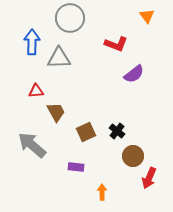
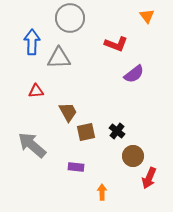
brown trapezoid: moved 12 px right
brown square: rotated 12 degrees clockwise
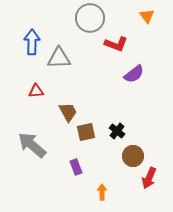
gray circle: moved 20 px right
purple rectangle: rotated 63 degrees clockwise
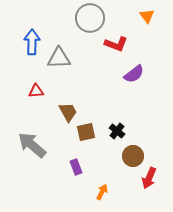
orange arrow: rotated 28 degrees clockwise
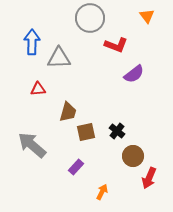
red L-shape: moved 1 px down
red triangle: moved 2 px right, 2 px up
brown trapezoid: rotated 45 degrees clockwise
purple rectangle: rotated 63 degrees clockwise
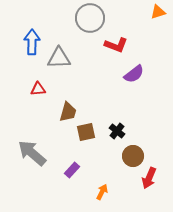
orange triangle: moved 11 px right, 4 px up; rotated 49 degrees clockwise
gray arrow: moved 8 px down
purple rectangle: moved 4 px left, 3 px down
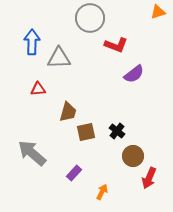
purple rectangle: moved 2 px right, 3 px down
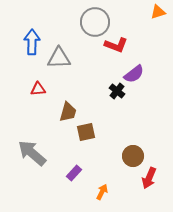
gray circle: moved 5 px right, 4 px down
black cross: moved 40 px up
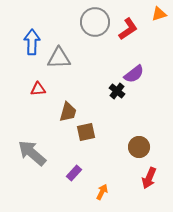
orange triangle: moved 1 px right, 2 px down
red L-shape: moved 12 px right, 16 px up; rotated 55 degrees counterclockwise
brown circle: moved 6 px right, 9 px up
